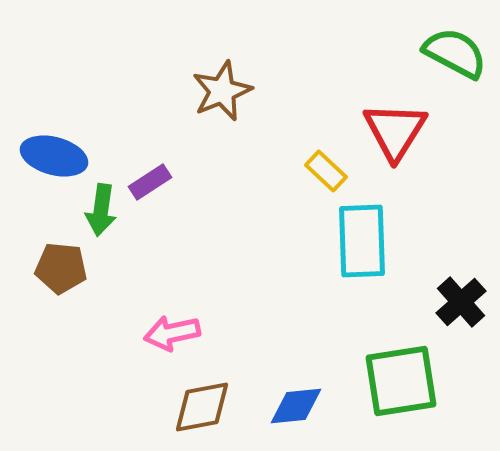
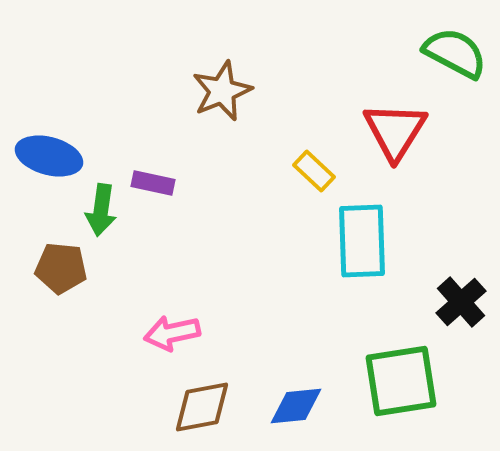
blue ellipse: moved 5 px left
yellow rectangle: moved 12 px left
purple rectangle: moved 3 px right, 1 px down; rotated 45 degrees clockwise
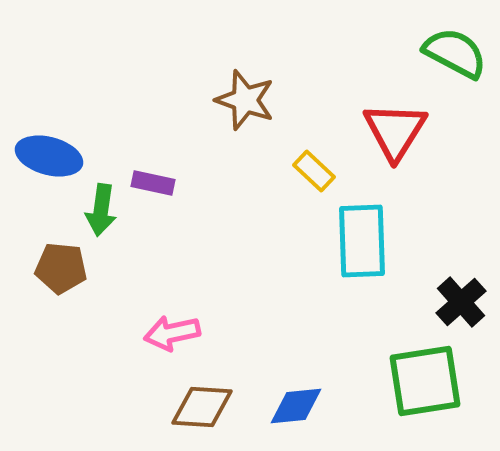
brown star: moved 23 px right, 9 px down; rotated 30 degrees counterclockwise
green square: moved 24 px right
brown diamond: rotated 14 degrees clockwise
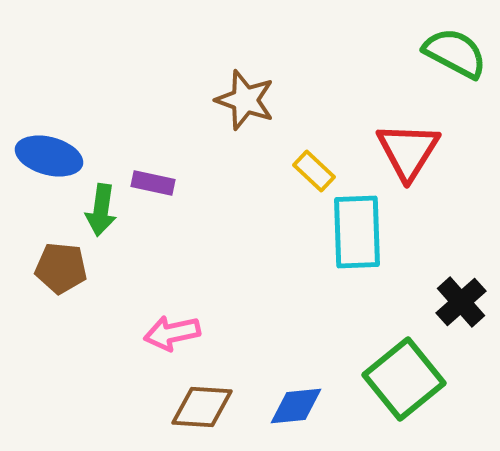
red triangle: moved 13 px right, 20 px down
cyan rectangle: moved 5 px left, 9 px up
green square: moved 21 px left, 2 px up; rotated 30 degrees counterclockwise
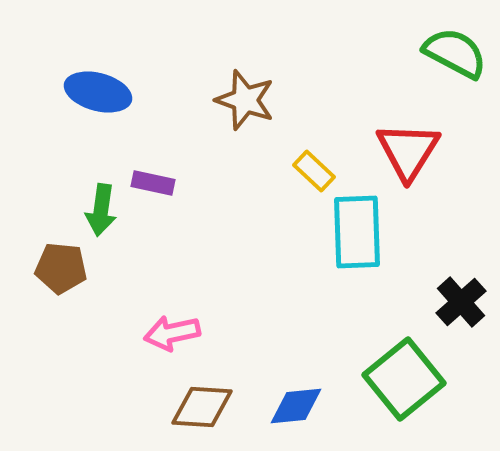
blue ellipse: moved 49 px right, 64 px up
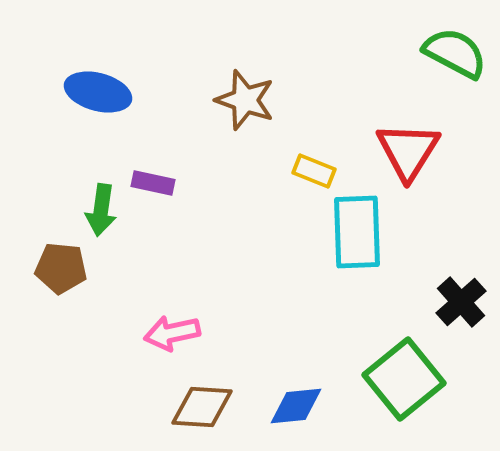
yellow rectangle: rotated 21 degrees counterclockwise
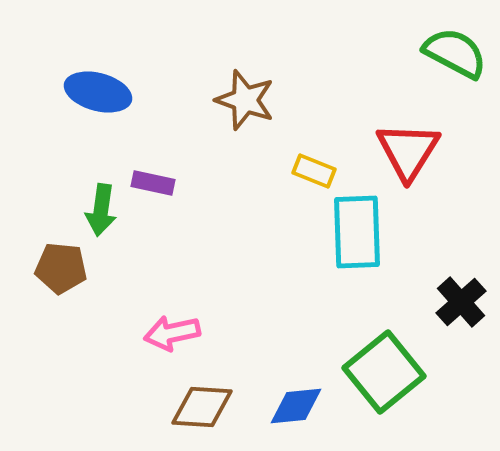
green square: moved 20 px left, 7 px up
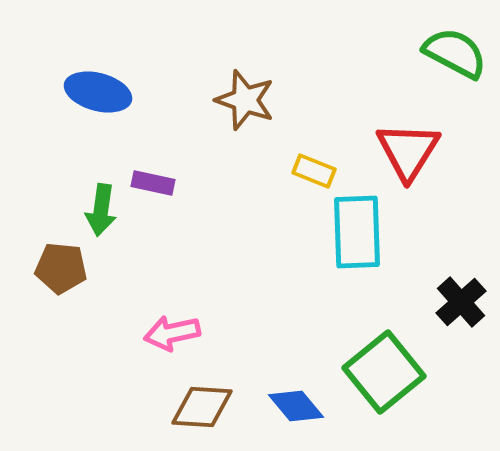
blue diamond: rotated 56 degrees clockwise
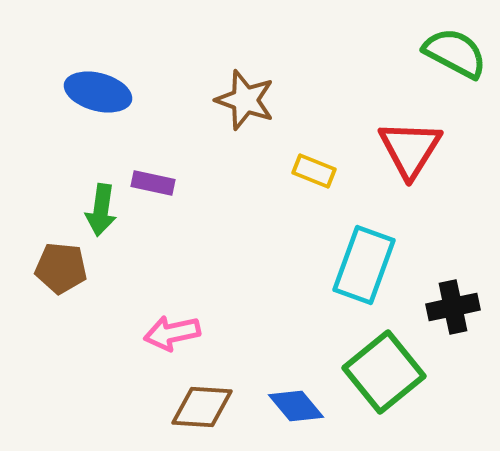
red triangle: moved 2 px right, 2 px up
cyan rectangle: moved 7 px right, 33 px down; rotated 22 degrees clockwise
black cross: moved 8 px left, 5 px down; rotated 30 degrees clockwise
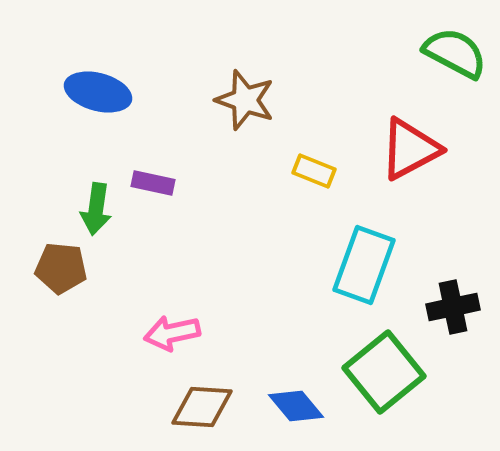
red triangle: rotated 30 degrees clockwise
green arrow: moved 5 px left, 1 px up
